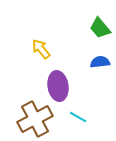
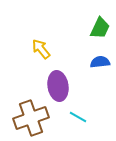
green trapezoid: rotated 115 degrees counterclockwise
brown cross: moved 4 px left, 1 px up; rotated 8 degrees clockwise
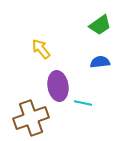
green trapezoid: moved 3 px up; rotated 30 degrees clockwise
cyan line: moved 5 px right, 14 px up; rotated 18 degrees counterclockwise
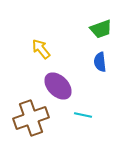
green trapezoid: moved 1 px right, 4 px down; rotated 15 degrees clockwise
blue semicircle: rotated 90 degrees counterclockwise
purple ellipse: rotated 36 degrees counterclockwise
cyan line: moved 12 px down
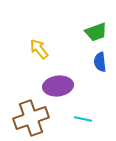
green trapezoid: moved 5 px left, 3 px down
yellow arrow: moved 2 px left
purple ellipse: rotated 52 degrees counterclockwise
cyan line: moved 4 px down
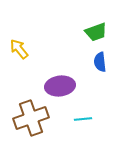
yellow arrow: moved 20 px left
purple ellipse: moved 2 px right
cyan line: rotated 18 degrees counterclockwise
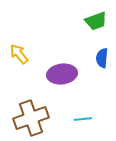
green trapezoid: moved 11 px up
yellow arrow: moved 5 px down
blue semicircle: moved 2 px right, 4 px up; rotated 12 degrees clockwise
purple ellipse: moved 2 px right, 12 px up
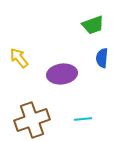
green trapezoid: moved 3 px left, 4 px down
yellow arrow: moved 4 px down
brown cross: moved 1 px right, 2 px down
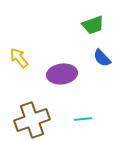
blue semicircle: rotated 48 degrees counterclockwise
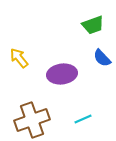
cyan line: rotated 18 degrees counterclockwise
